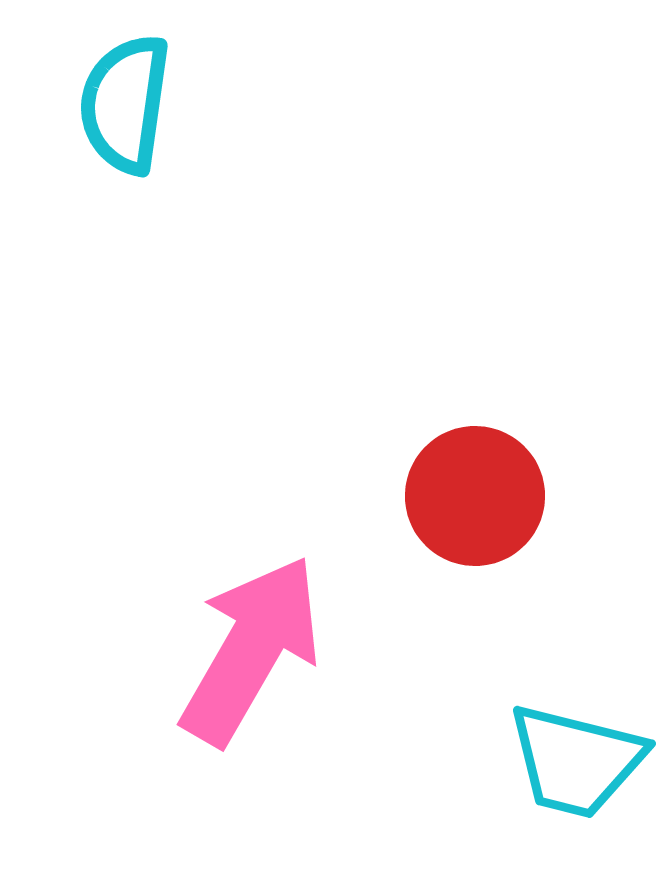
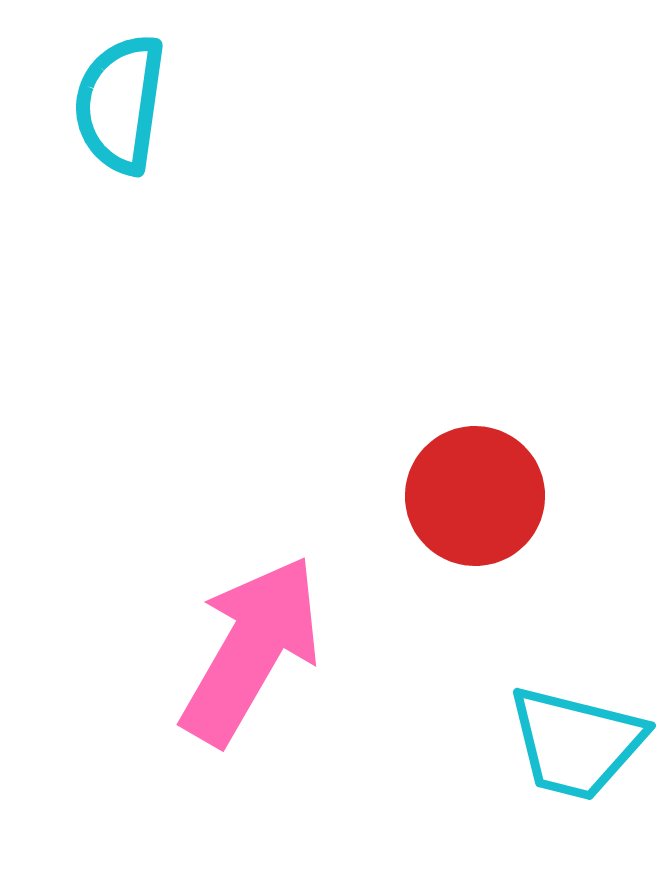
cyan semicircle: moved 5 px left
cyan trapezoid: moved 18 px up
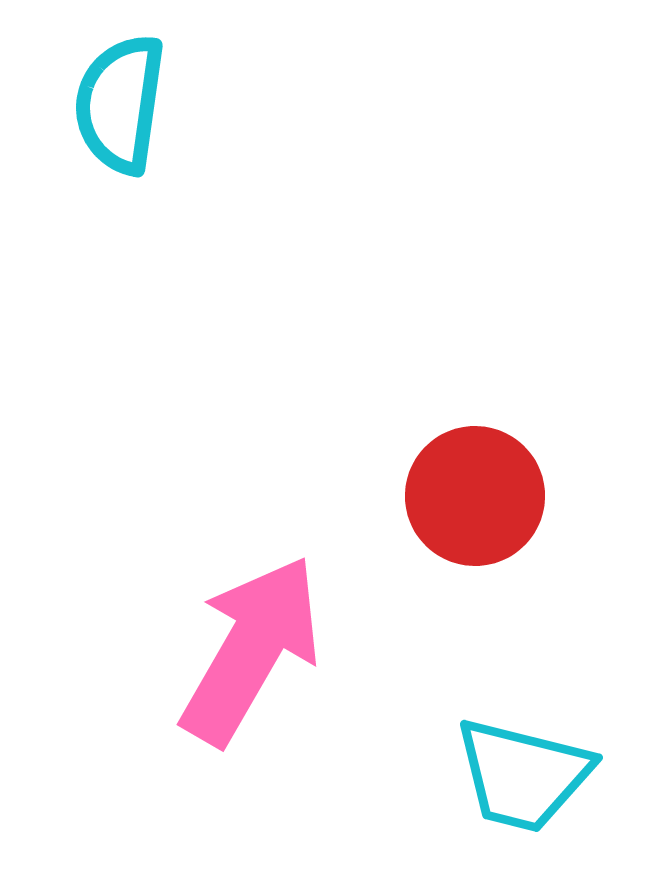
cyan trapezoid: moved 53 px left, 32 px down
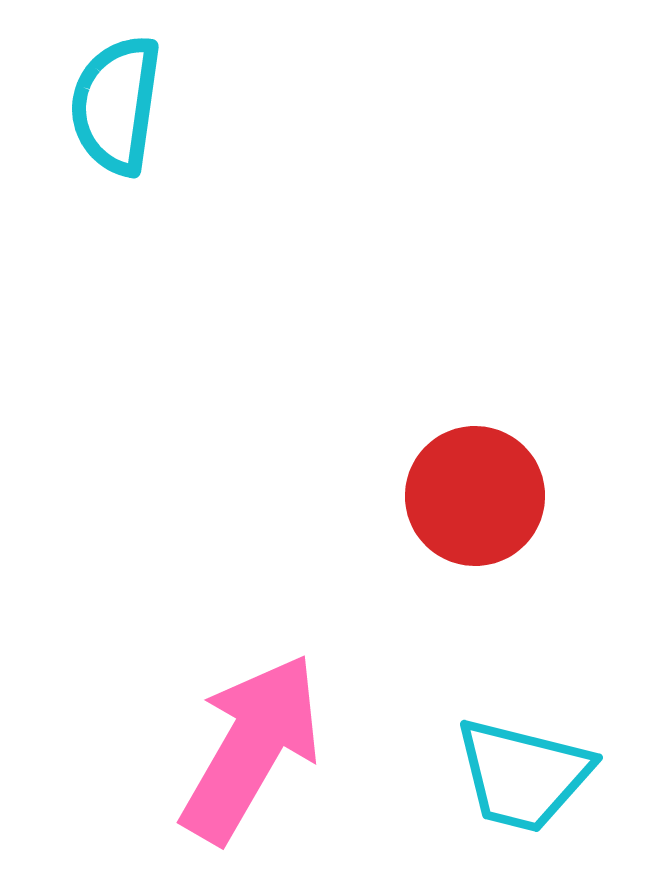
cyan semicircle: moved 4 px left, 1 px down
pink arrow: moved 98 px down
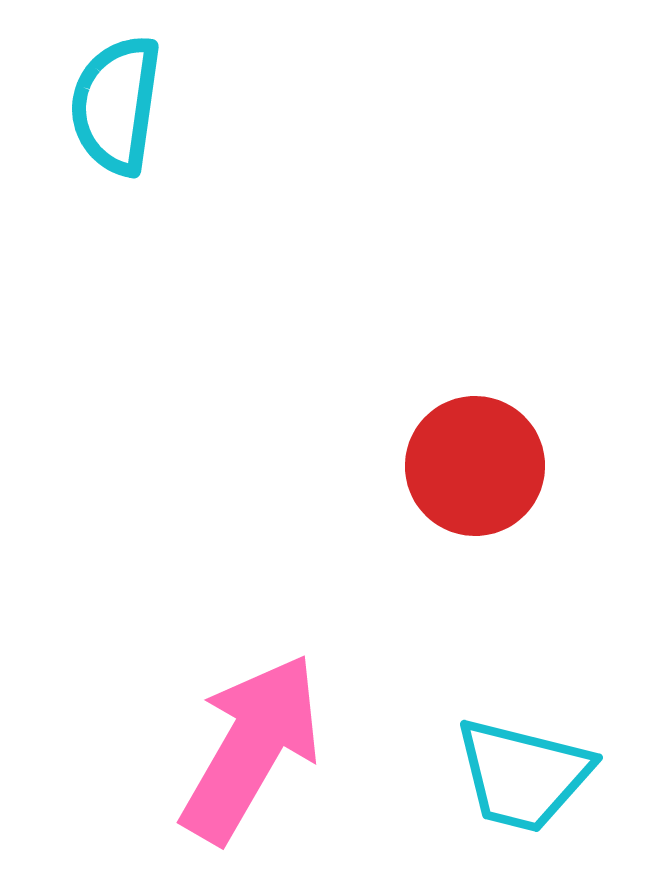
red circle: moved 30 px up
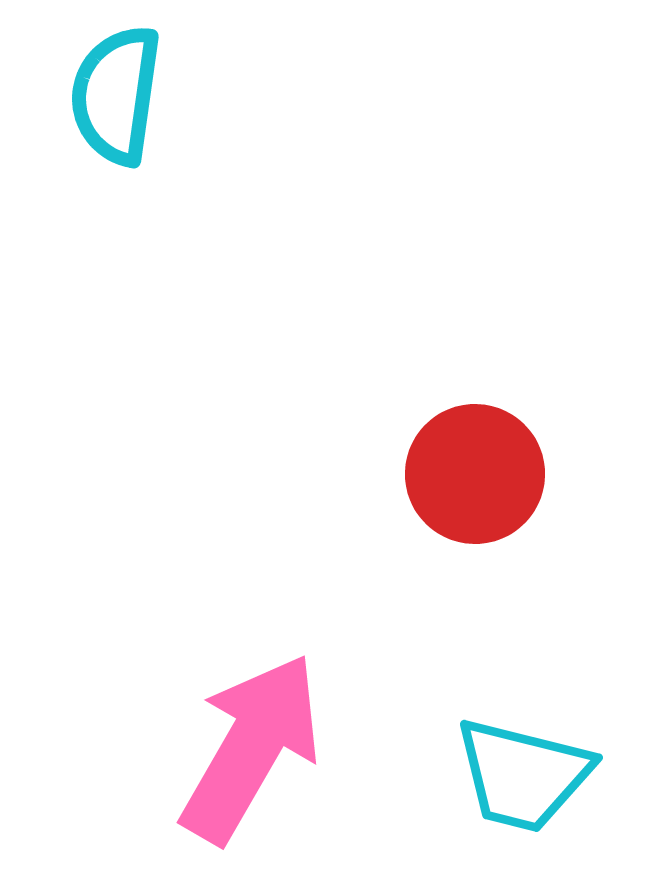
cyan semicircle: moved 10 px up
red circle: moved 8 px down
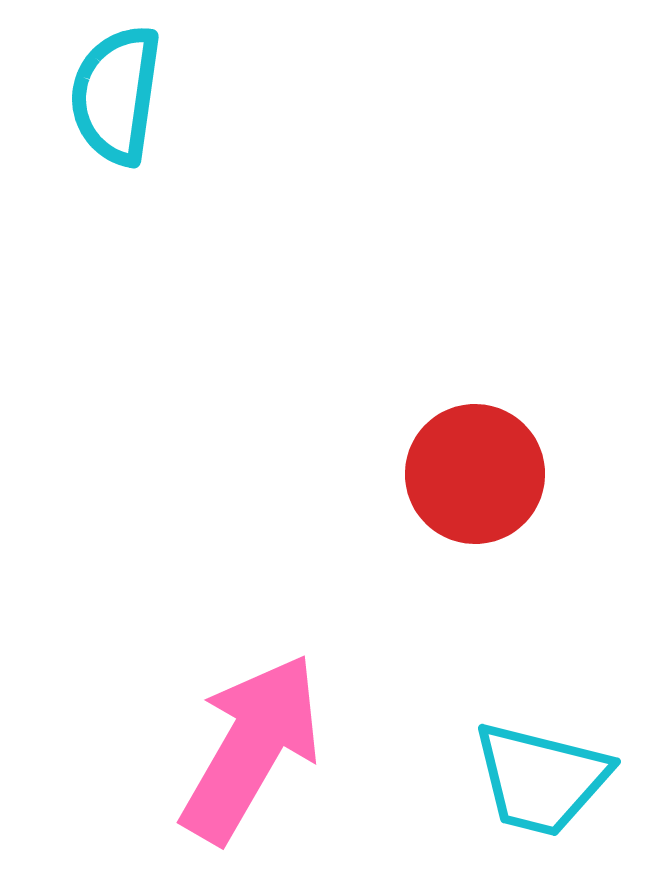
cyan trapezoid: moved 18 px right, 4 px down
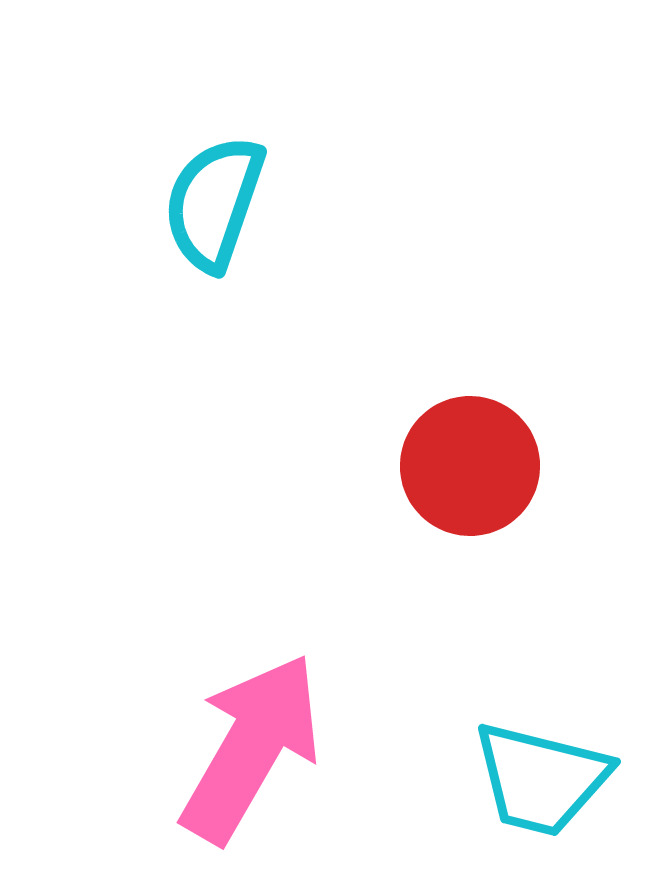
cyan semicircle: moved 98 px right, 108 px down; rotated 11 degrees clockwise
red circle: moved 5 px left, 8 px up
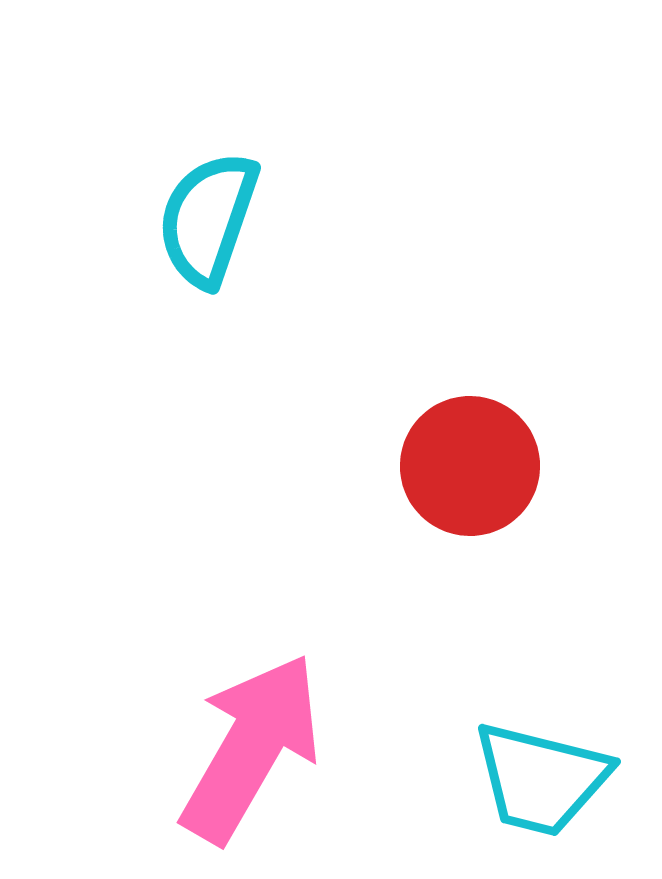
cyan semicircle: moved 6 px left, 16 px down
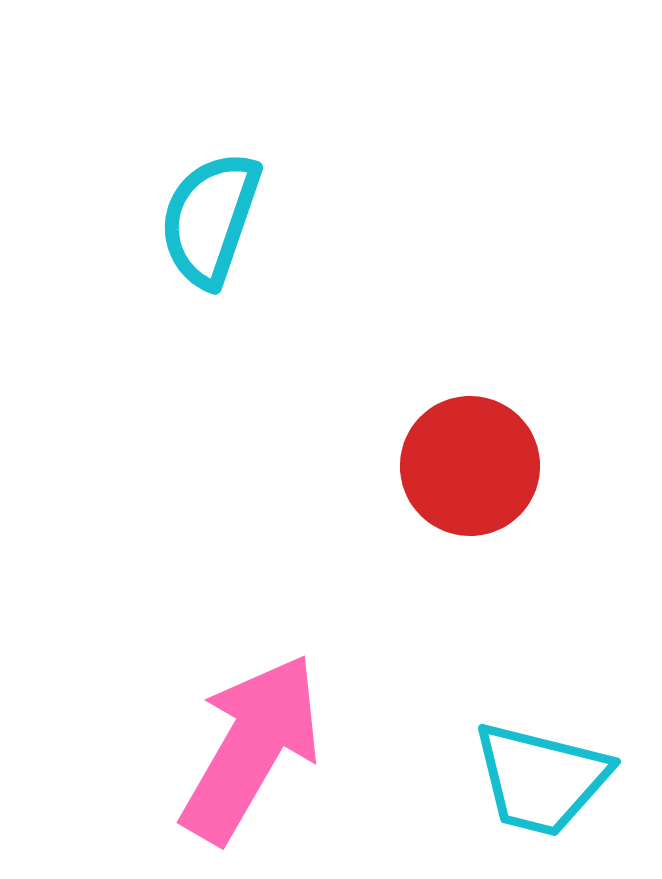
cyan semicircle: moved 2 px right
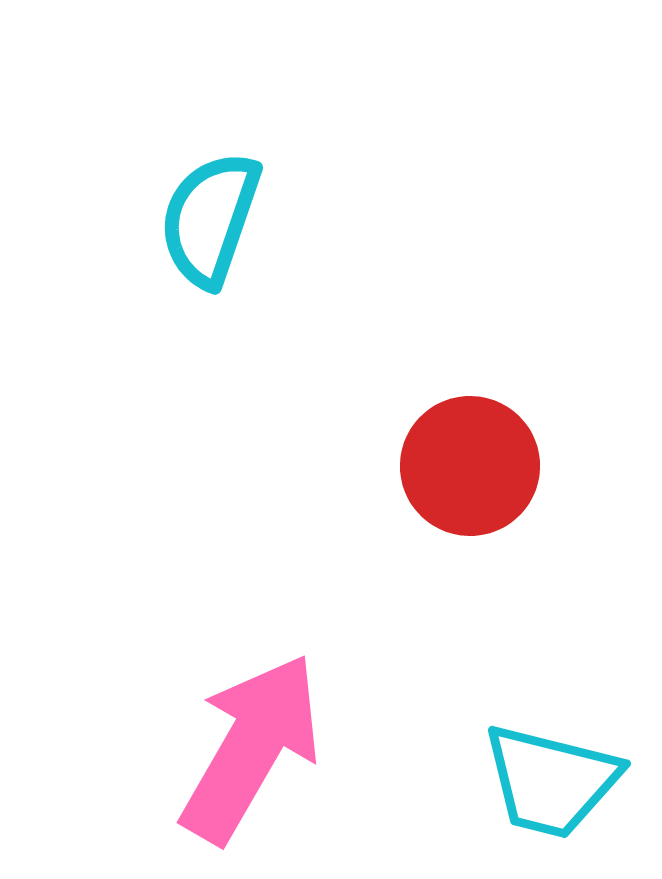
cyan trapezoid: moved 10 px right, 2 px down
